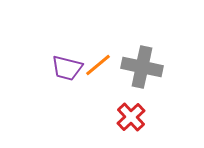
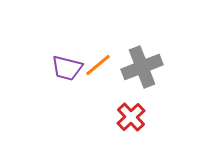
gray cross: rotated 33 degrees counterclockwise
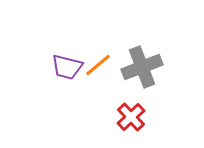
purple trapezoid: moved 1 px up
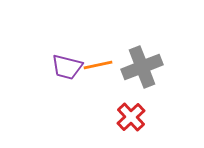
orange line: rotated 28 degrees clockwise
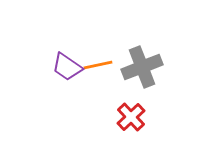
purple trapezoid: rotated 20 degrees clockwise
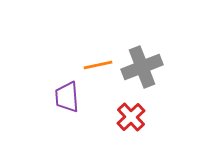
purple trapezoid: moved 30 px down; rotated 52 degrees clockwise
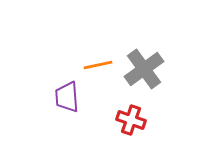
gray cross: moved 2 px right, 2 px down; rotated 15 degrees counterclockwise
red cross: moved 3 px down; rotated 28 degrees counterclockwise
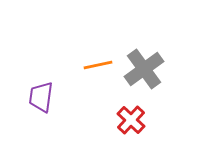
purple trapezoid: moved 26 px left; rotated 12 degrees clockwise
red cross: rotated 24 degrees clockwise
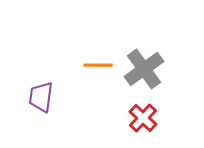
orange line: rotated 12 degrees clockwise
red cross: moved 12 px right, 2 px up
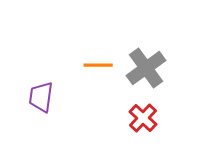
gray cross: moved 2 px right, 1 px up
